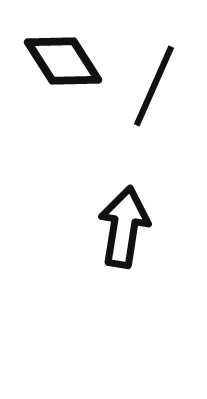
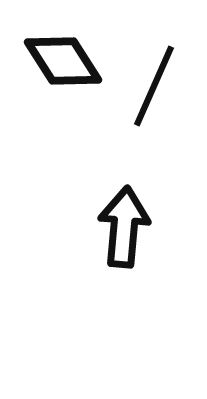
black arrow: rotated 4 degrees counterclockwise
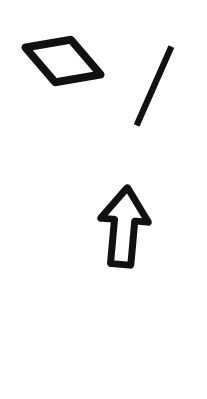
black diamond: rotated 8 degrees counterclockwise
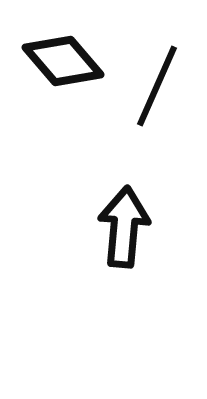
black line: moved 3 px right
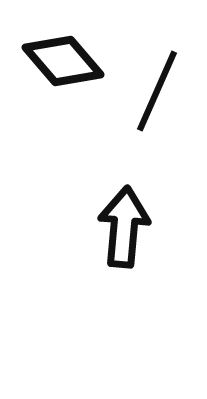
black line: moved 5 px down
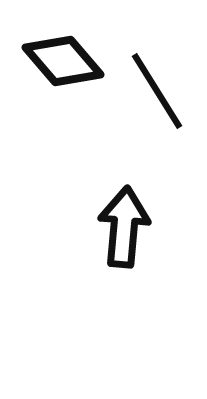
black line: rotated 56 degrees counterclockwise
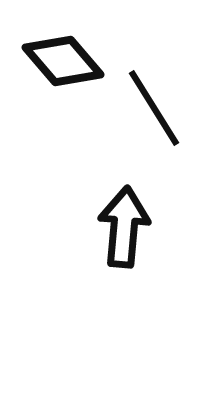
black line: moved 3 px left, 17 px down
